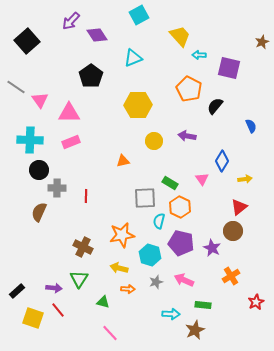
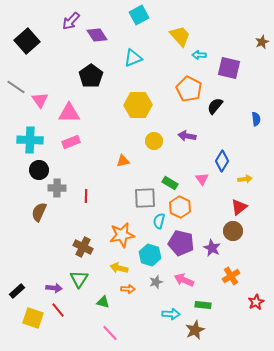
blue semicircle at (251, 126): moved 5 px right, 7 px up; rotated 16 degrees clockwise
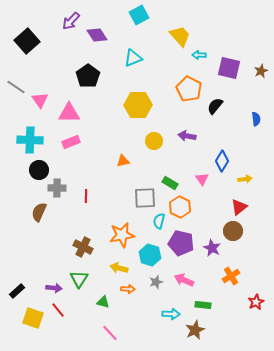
brown star at (262, 42): moved 1 px left, 29 px down
black pentagon at (91, 76): moved 3 px left
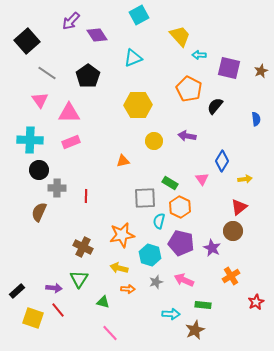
gray line at (16, 87): moved 31 px right, 14 px up
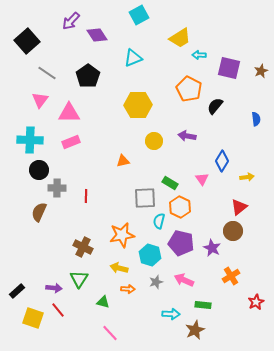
yellow trapezoid at (180, 36): moved 2 px down; rotated 100 degrees clockwise
pink triangle at (40, 100): rotated 12 degrees clockwise
yellow arrow at (245, 179): moved 2 px right, 2 px up
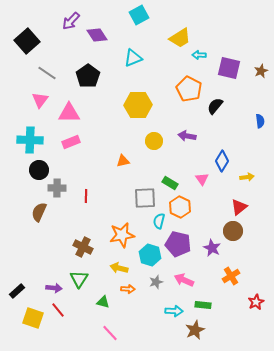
blue semicircle at (256, 119): moved 4 px right, 2 px down
purple pentagon at (181, 243): moved 3 px left, 1 px down
cyan arrow at (171, 314): moved 3 px right, 3 px up
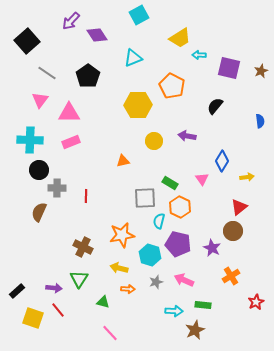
orange pentagon at (189, 89): moved 17 px left, 3 px up
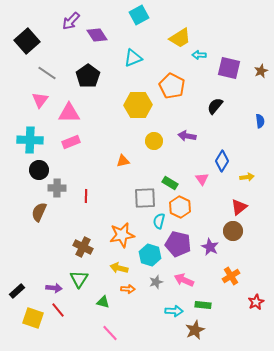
purple star at (212, 248): moved 2 px left, 1 px up
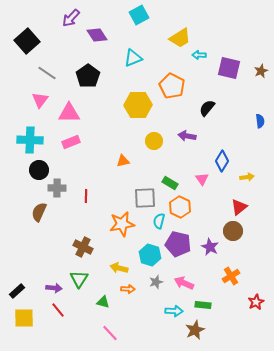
purple arrow at (71, 21): moved 3 px up
black semicircle at (215, 106): moved 8 px left, 2 px down
orange star at (122, 235): moved 11 px up
pink arrow at (184, 280): moved 3 px down
yellow square at (33, 318): moved 9 px left; rotated 20 degrees counterclockwise
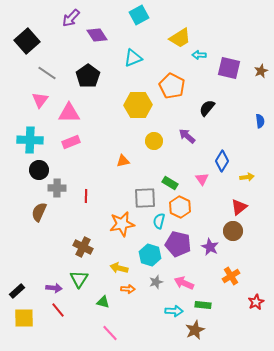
purple arrow at (187, 136): rotated 30 degrees clockwise
